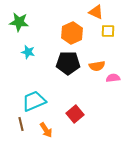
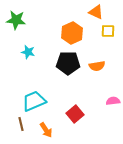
green star: moved 3 px left, 2 px up
pink semicircle: moved 23 px down
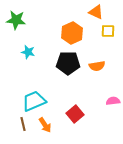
brown line: moved 2 px right
orange arrow: moved 1 px left, 5 px up
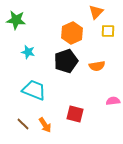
orange triangle: rotated 49 degrees clockwise
black pentagon: moved 2 px left, 2 px up; rotated 20 degrees counterclockwise
cyan trapezoid: moved 11 px up; rotated 45 degrees clockwise
red square: rotated 36 degrees counterclockwise
brown line: rotated 32 degrees counterclockwise
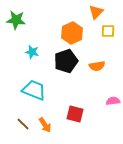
cyan star: moved 4 px right
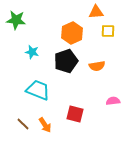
orange triangle: rotated 42 degrees clockwise
cyan trapezoid: moved 4 px right
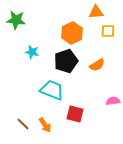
orange semicircle: moved 1 px up; rotated 21 degrees counterclockwise
cyan trapezoid: moved 14 px right
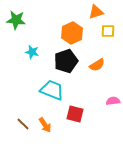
orange triangle: rotated 14 degrees counterclockwise
